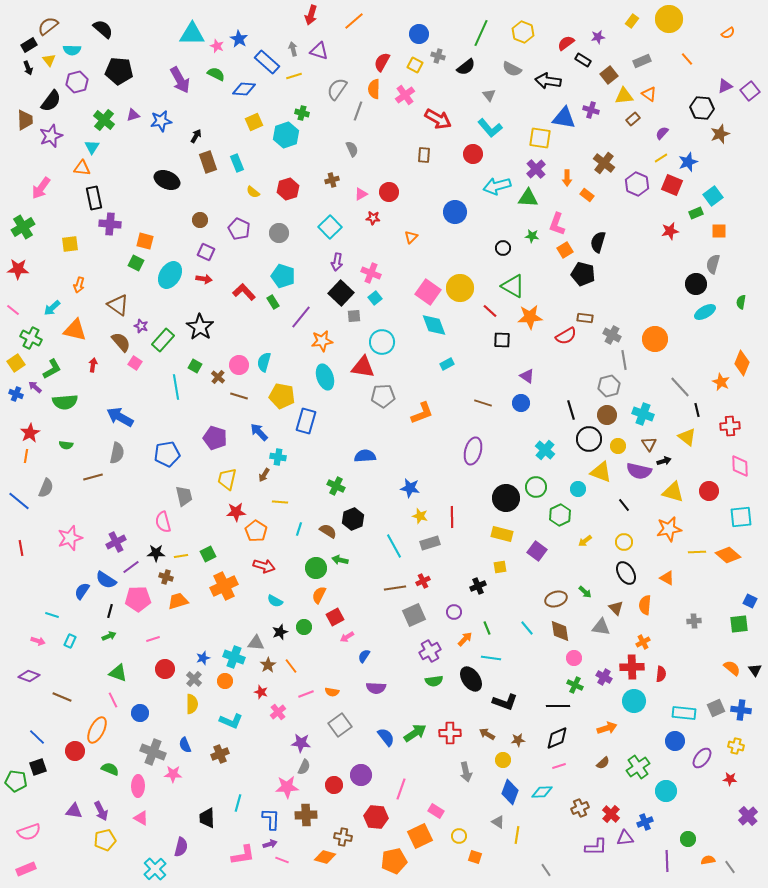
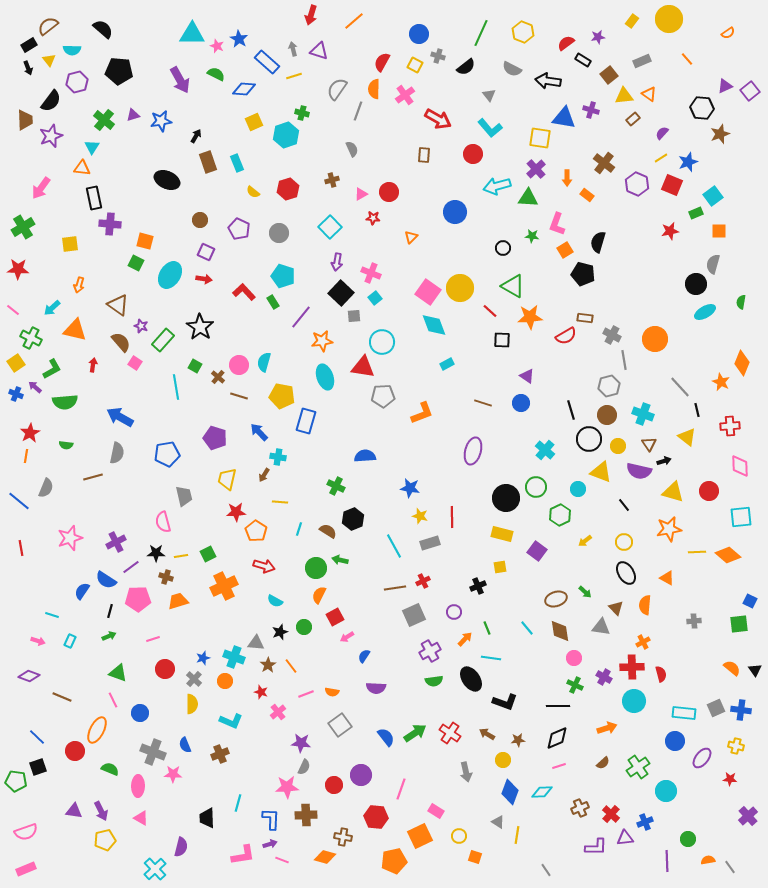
red semicircle at (661, 674): rotated 21 degrees counterclockwise
red cross at (450, 733): rotated 35 degrees clockwise
pink semicircle at (29, 832): moved 3 px left
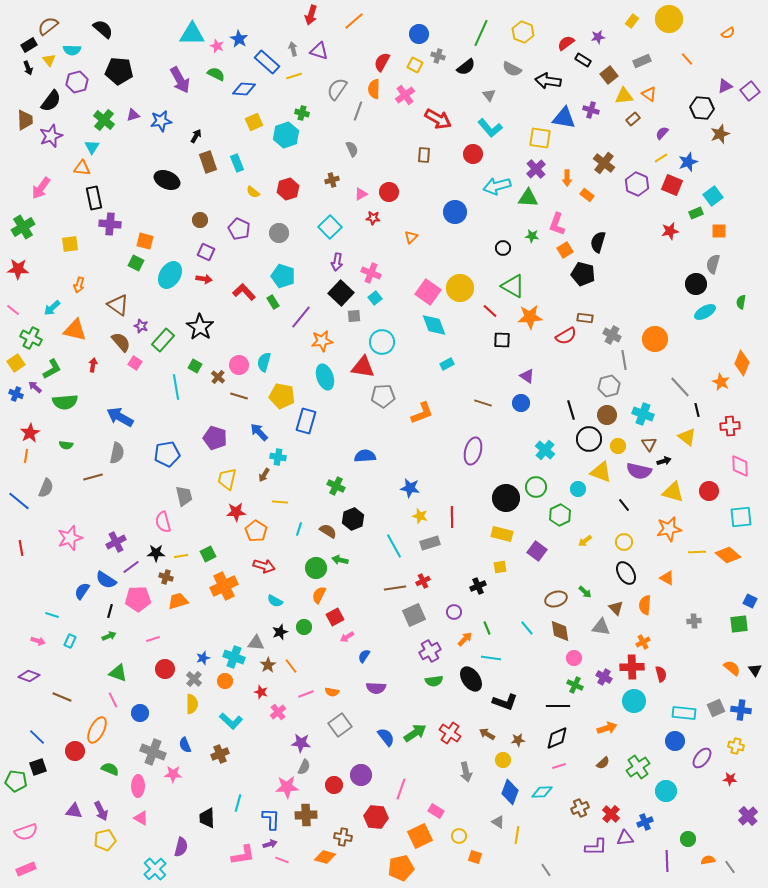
cyan L-shape at (231, 721): rotated 20 degrees clockwise
orange pentagon at (394, 861): moved 7 px right, 7 px down
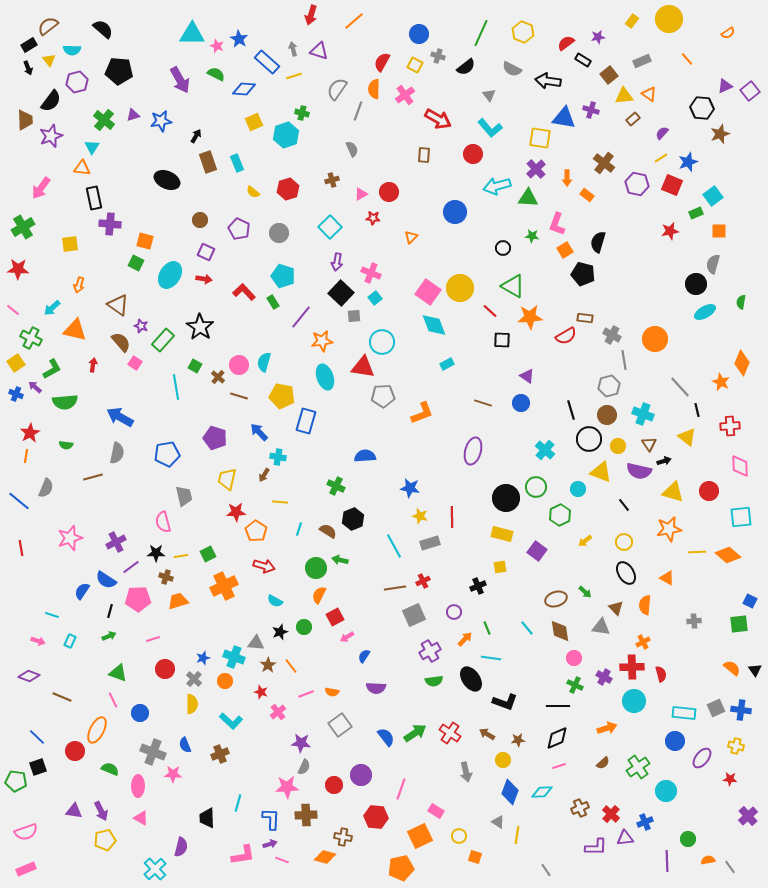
purple hexagon at (637, 184): rotated 10 degrees counterclockwise
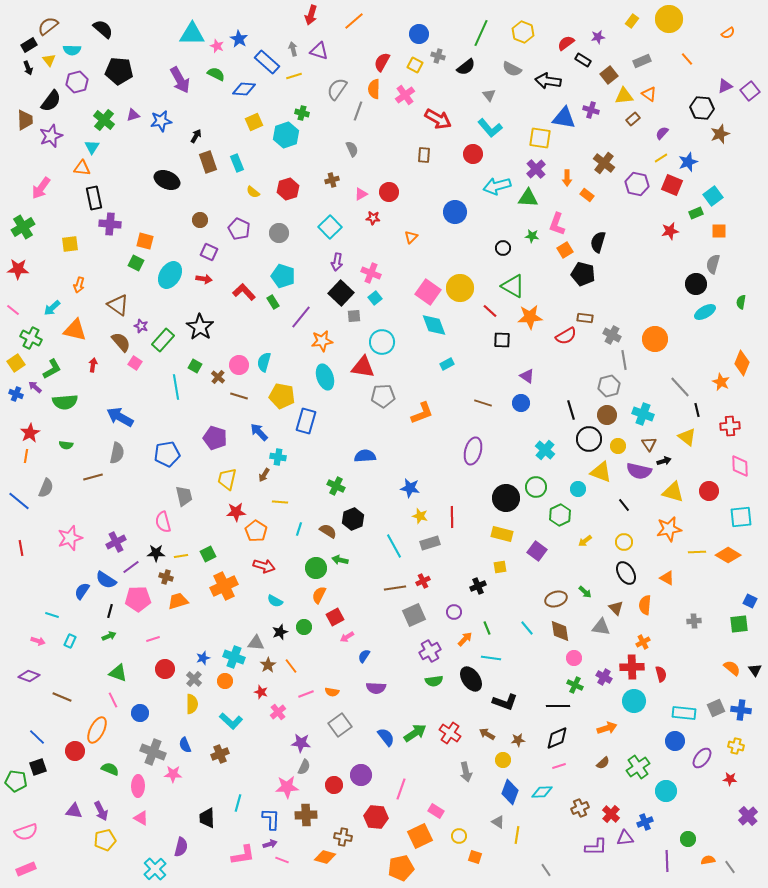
purple square at (206, 252): moved 3 px right
orange diamond at (728, 555): rotated 10 degrees counterclockwise
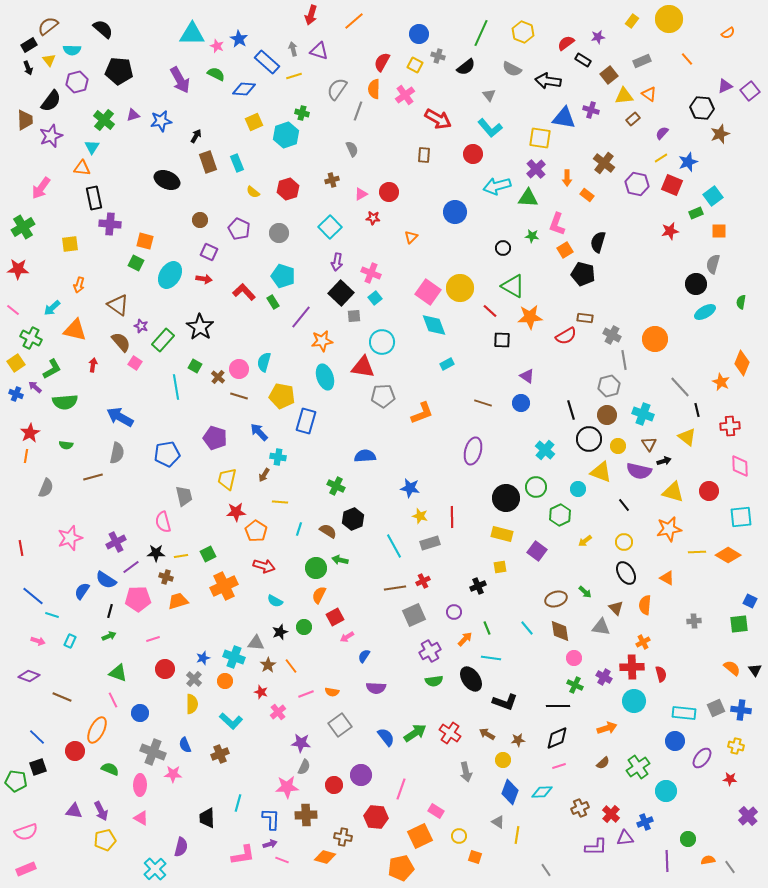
pink circle at (239, 365): moved 4 px down
blue line at (19, 501): moved 14 px right, 95 px down
pink ellipse at (138, 786): moved 2 px right, 1 px up
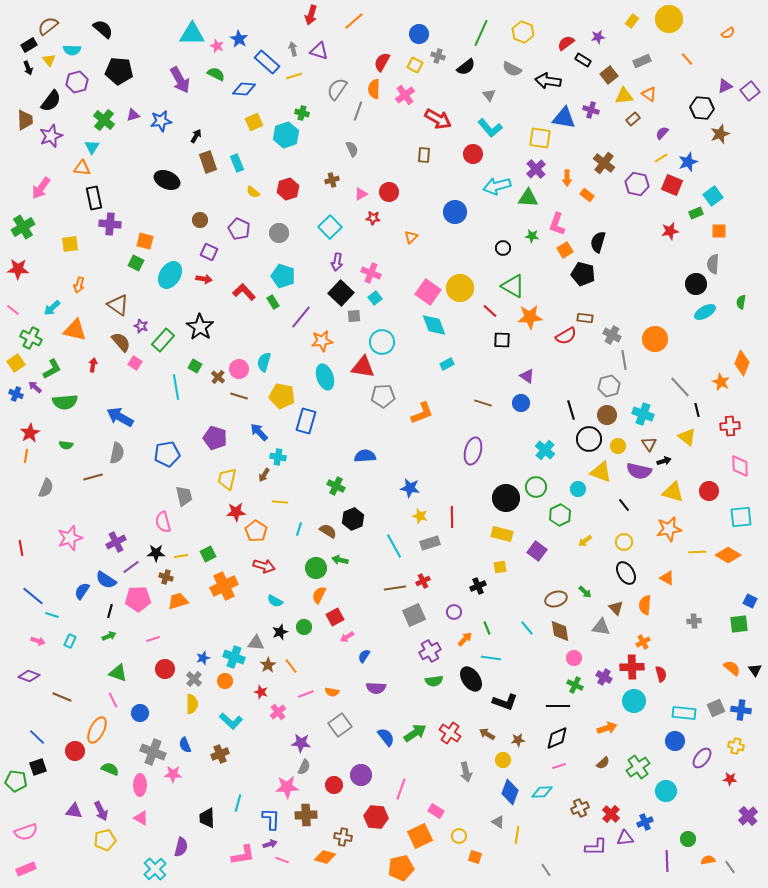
gray semicircle at (713, 264): rotated 12 degrees counterclockwise
